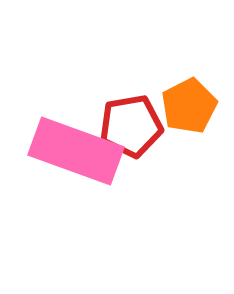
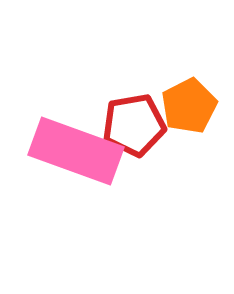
red pentagon: moved 3 px right, 1 px up
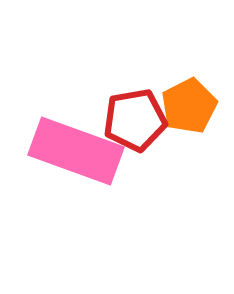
red pentagon: moved 1 px right, 5 px up
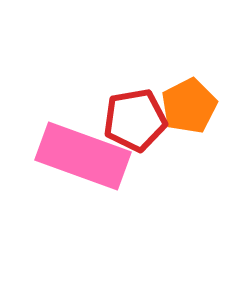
pink rectangle: moved 7 px right, 5 px down
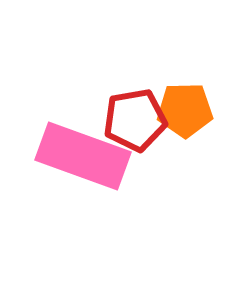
orange pentagon: moved 4 px left, 4 px down; rotated 26 degrees clockwise
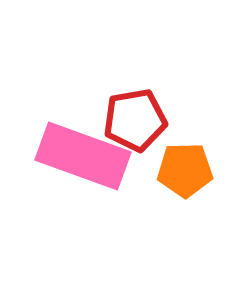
orange pentagon: moved 60 px down
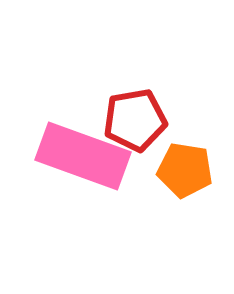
orange pentagon: rotated 10 degrees clockwise
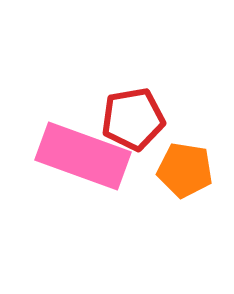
red pentagon: moved 2 px left, 1 px up
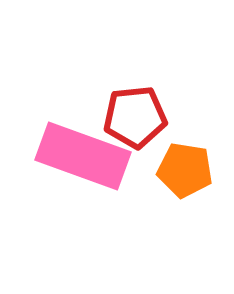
red pentagon: moved 2 px right, 2 px up; rotated 4 degrees clockwise
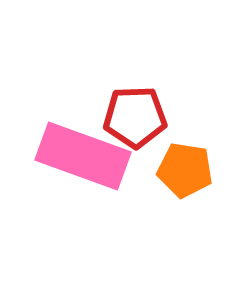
red pentagon: rotated 4 degrees clockwise
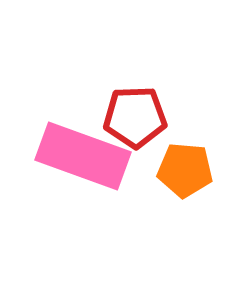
orange pentagon: rotated 4 degrees counterclockwise
